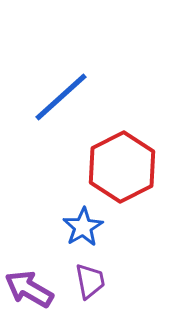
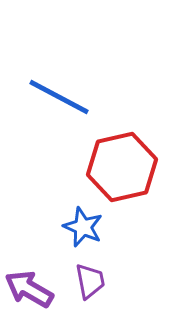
blue line: moved 2 px left; rotated 70 degrees clockwise
red hexagon: rotated 14 degrees clockwise
blue star: rotated 18 degrees counterclockwise
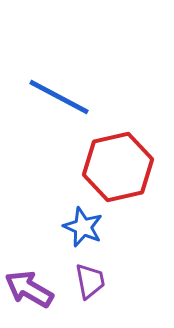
red hexagon: moved 4 px left
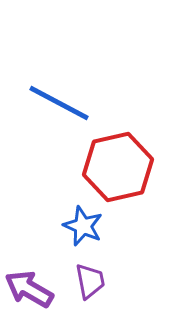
blue line: moved 6 px down
blue star: moved 1 px up
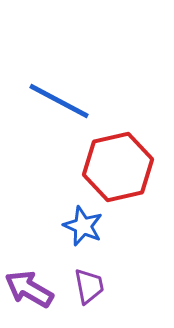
blue line: moved 2 px up
purple trapezoid: moved 1 px left, 5 px down
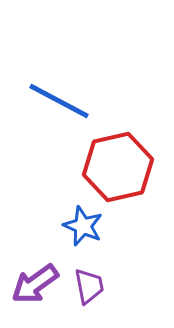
purple arrow: moved 6 px right, 5 px up; rotated 66 degrees counterclockwise
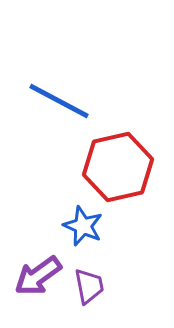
purple arrow: moved 3 px right, 8 px up
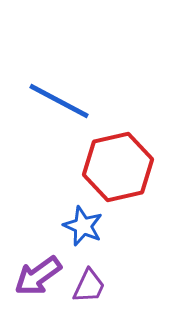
purple trapezoid: rotated 36 degrees clockwise
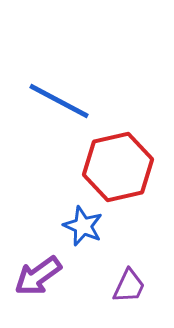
purple trapezoid: moved 40 px right
